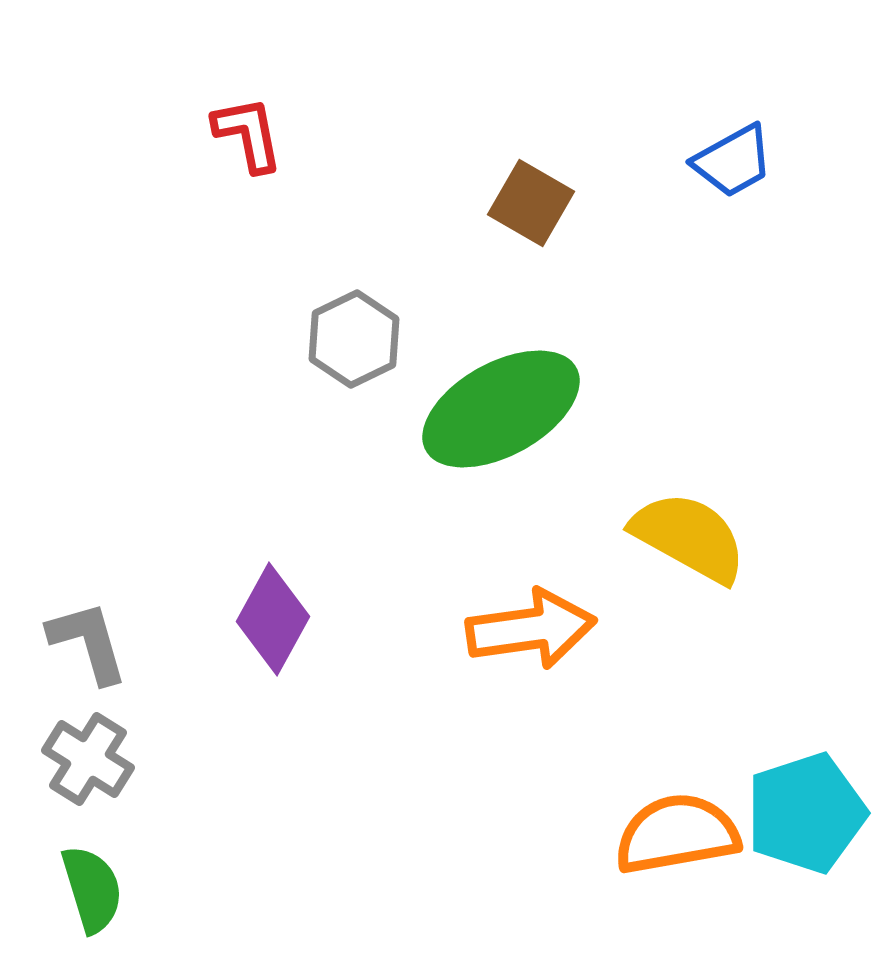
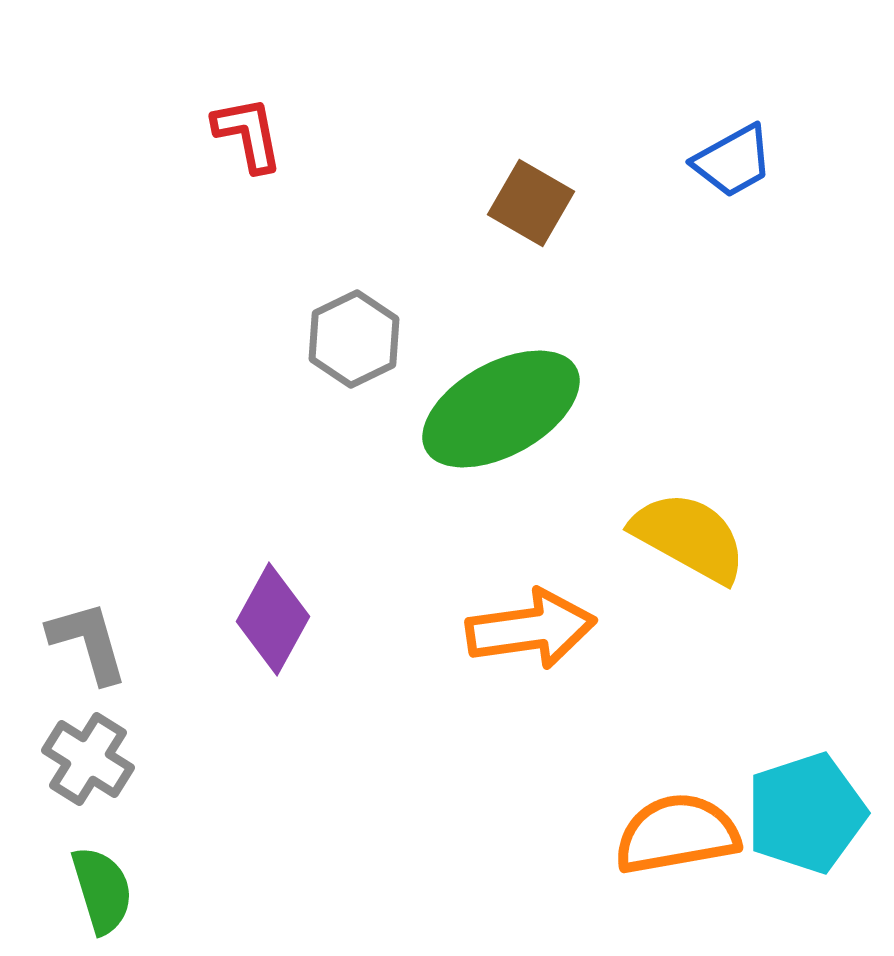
green semicircle: moved 10 px right, 1 px down
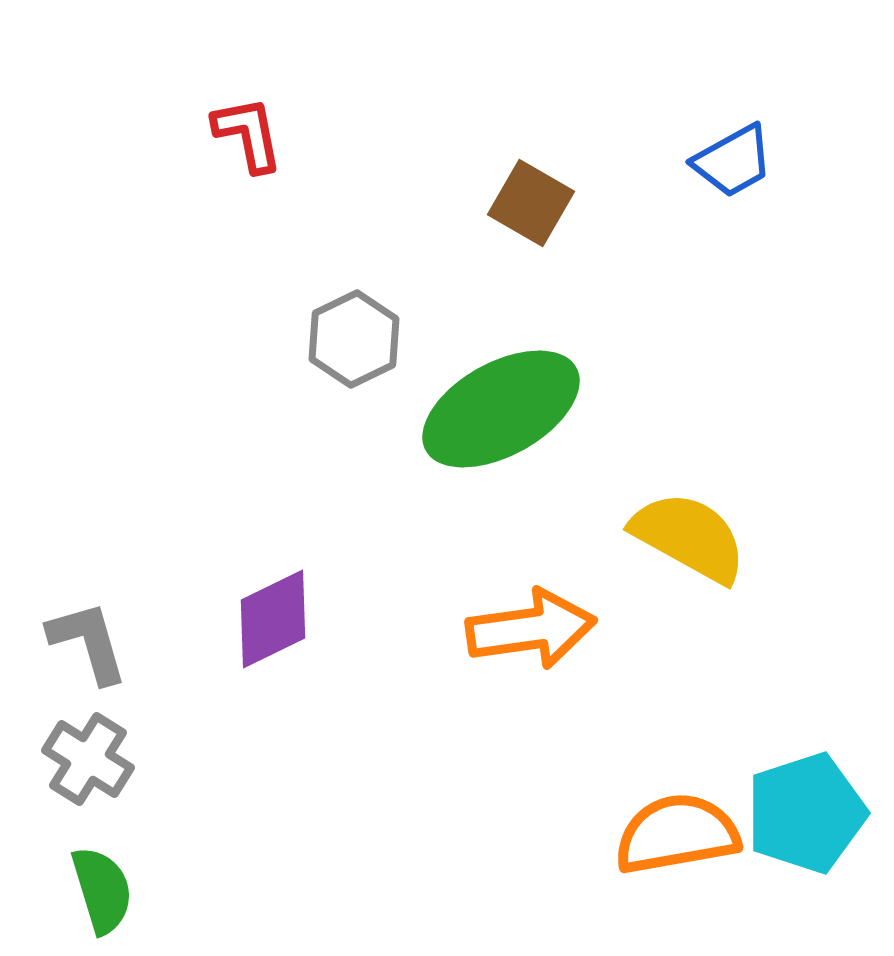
purple diamond: rotated 35 degrees clockwise
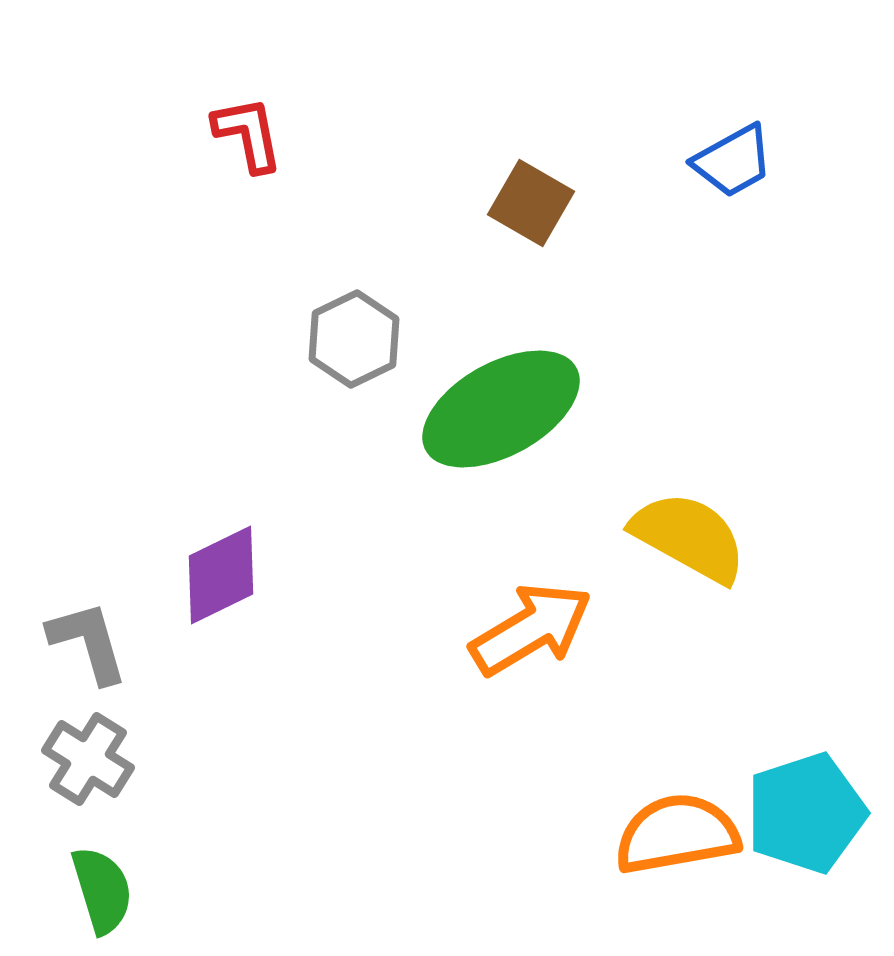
purple diamond: moved 52 px left, 44 px up
orange arrow: rotated 23 degrees counterclockwise
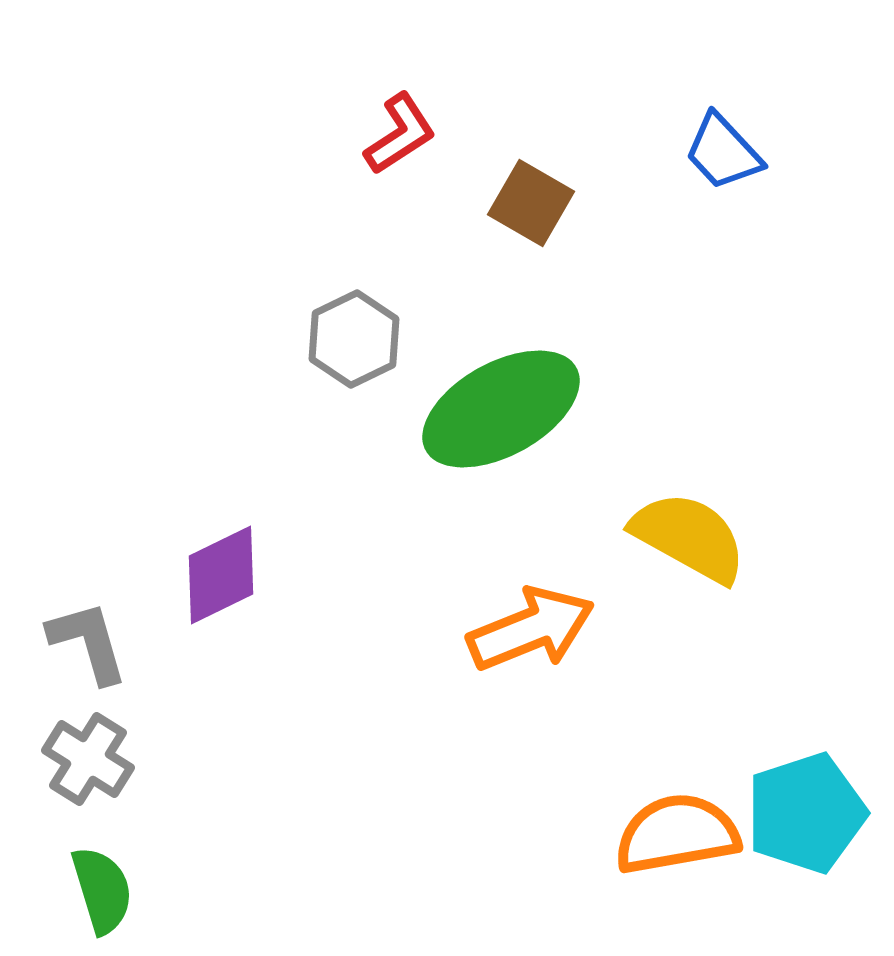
red L-shape: moved 152 px right; rotated 68 degrees clockwise
blue trapezoid: moved 10 px left, 9 px up; rotated 76 degrees clockwise
orange arrow: rotated 9 degrees clockwise
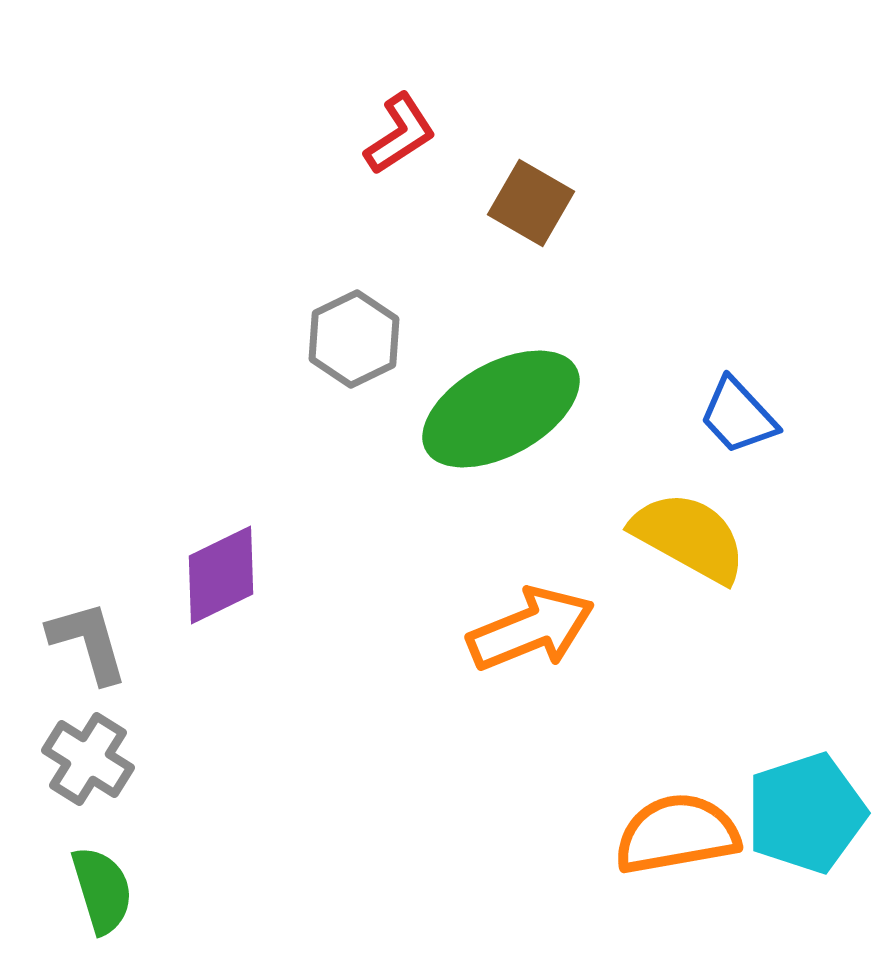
blue trapezoid: moved 15 px right, 264 px down
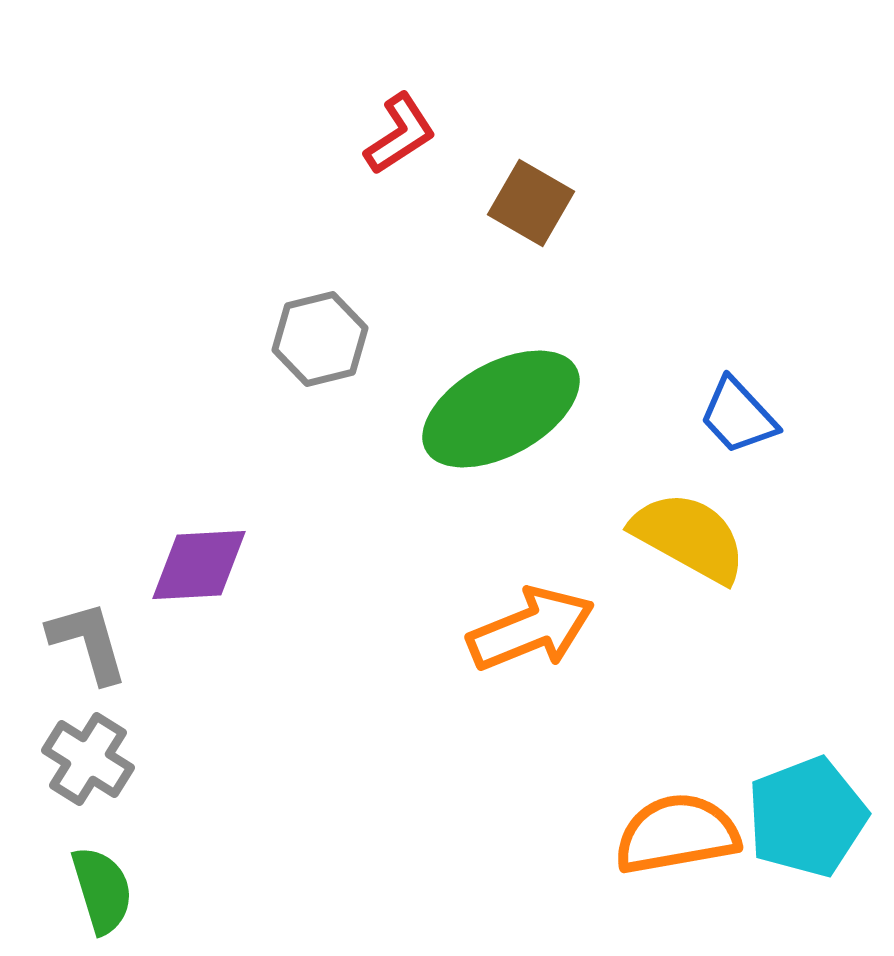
gray hexagon: moved 34 px left; rotated 12 degrees clockwise
purple diamond: moved 22 px left, 10 px up; rotated 23 degrees clockwise
cyan pentagon: moved 1 px right, 4 px down; rotated 3 degrees counterclockwise
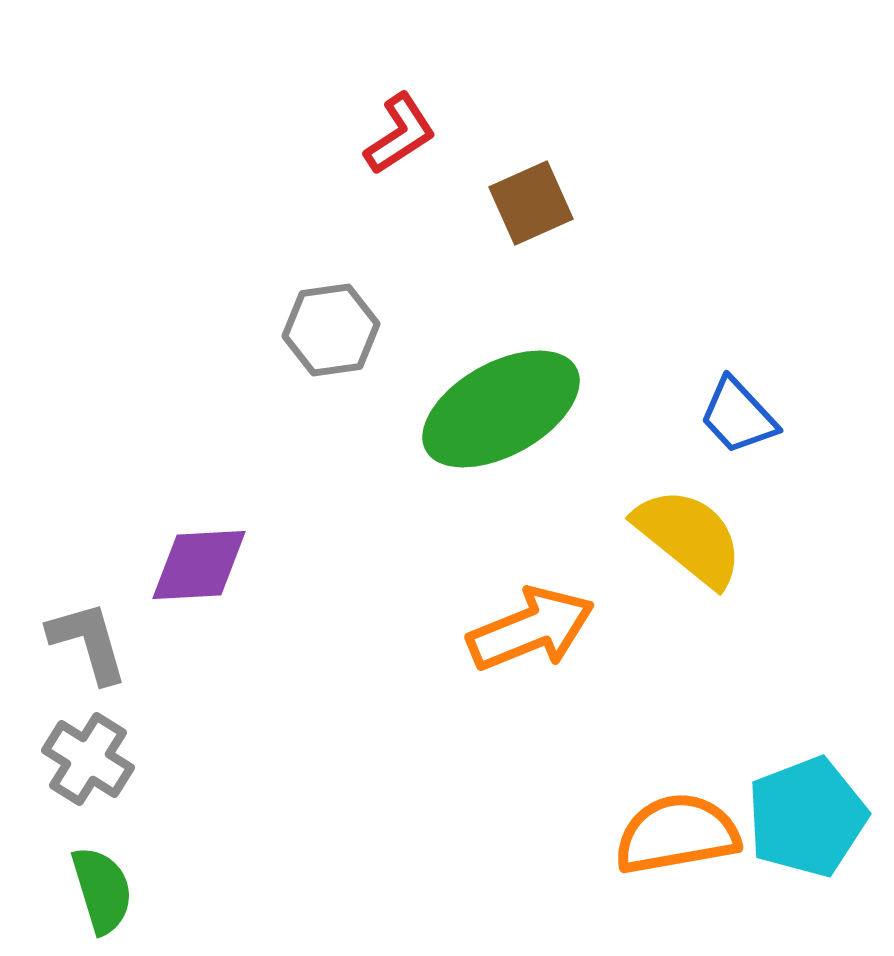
brown square: rotated 36 degrees clockwise
gray hexagon: moved 11 px right, 9 px up; rotated 6 degrees clockwise
yellow semicircle: rotated 10 degrees clockwise
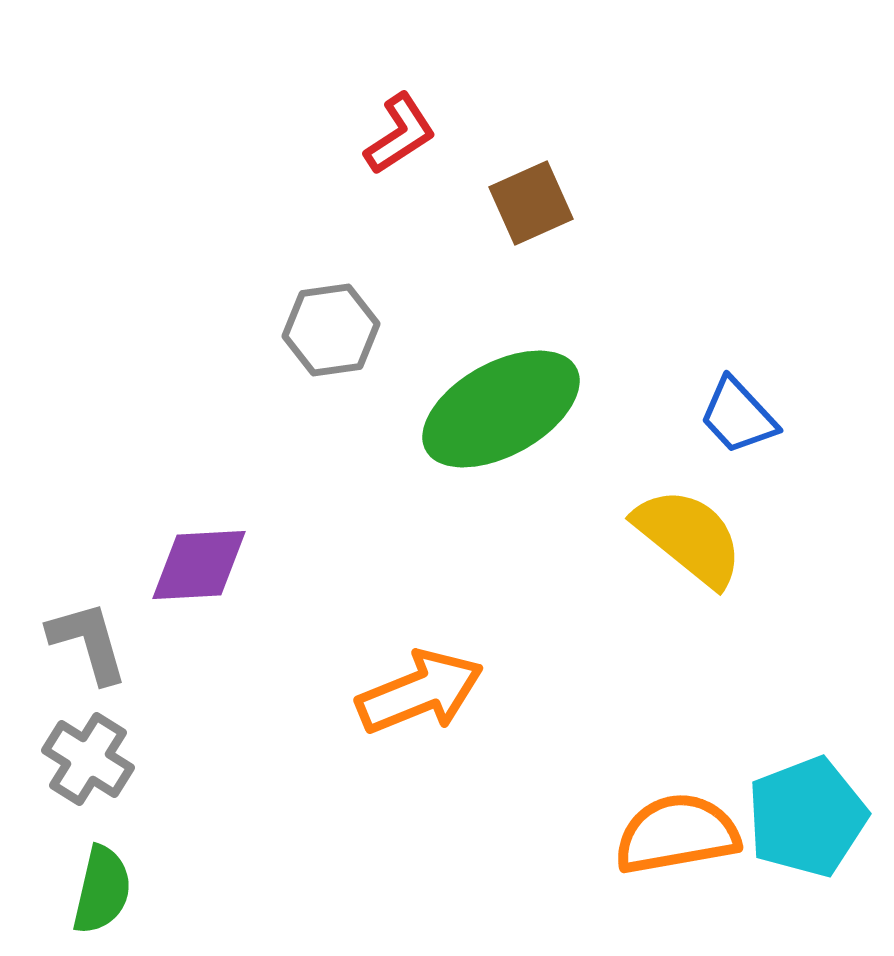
orange arrow: moved 111 px left, 63 px down
green semicircle: rotated 30 degrees clockwise
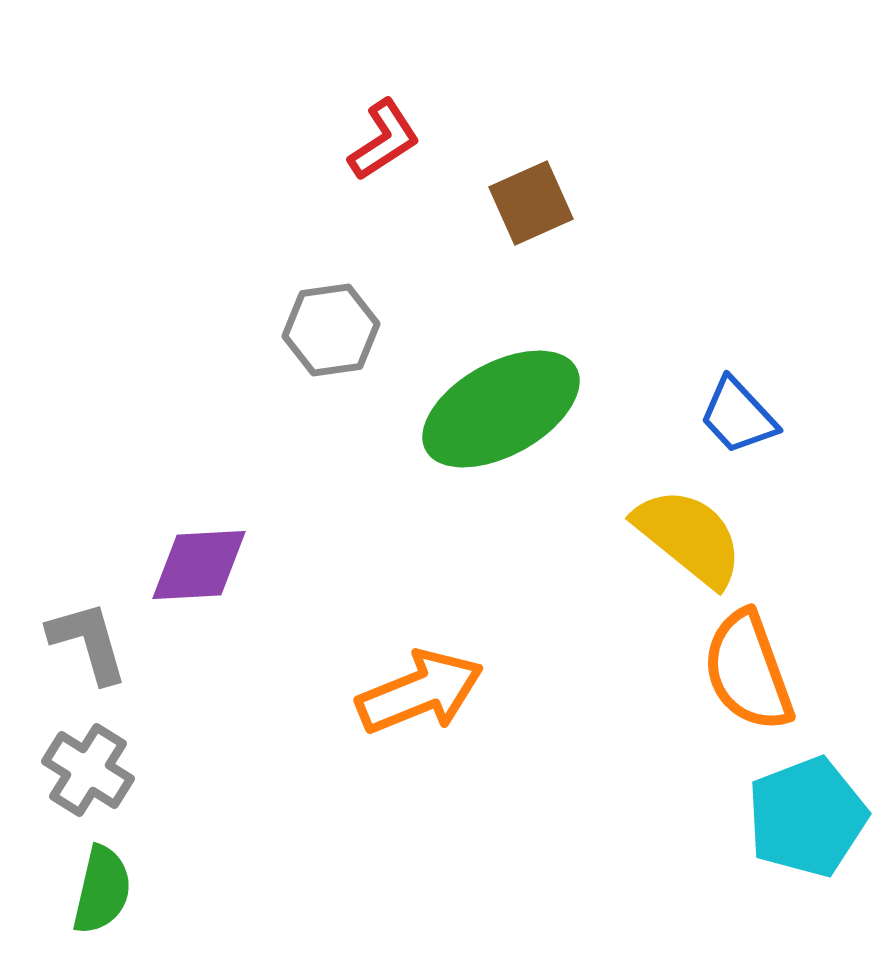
red L-shape: moved 16 px left, 6 px down
gray cross: moved 11 px down
orange semicircle: moved 71 px right, 163 px up; rotated 100 degrees counterclockwise
